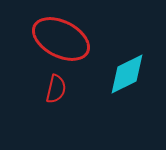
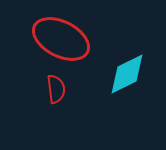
red semicircle: rotated 20 degrees counterclockwise
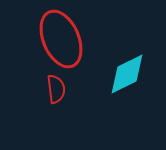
red ellipse: rotated 40 degrees clockwise
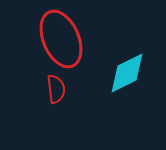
cyan diamond: moved 1 px up
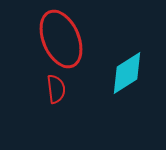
cyan diamond: rotated 6 degrees counterclockwise
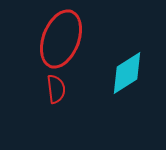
red ellipse: rotated 44 degrees clockwise
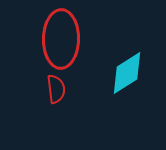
red ellipse: rotated 20 degrees counterclockwise
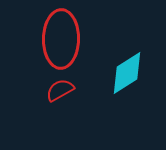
red semicircle: moved 4 px right, 1 px down; rotated 112 degrees counterclockwise
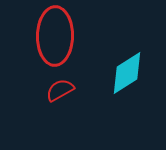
red ellipse: moved 6 px left, 3 px up
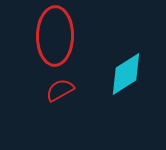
cyan diamond: moved 1 px left, 1 px down
